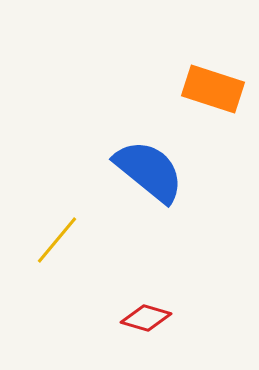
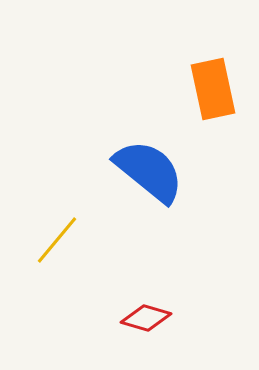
orange rectangle: rotated 60 degrees clockwise
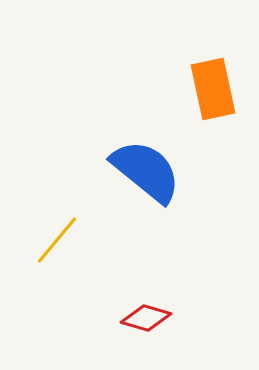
blue semicircle: moved 3 px left
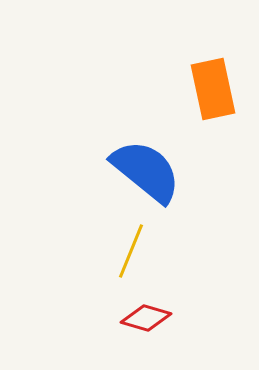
yellow line: moved 74 px right, 11 px down; rotated 18 degrees counterclockwise
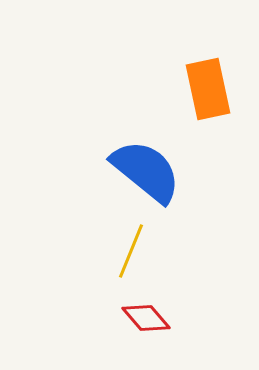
orange rectangle: moved 5 px left
red diamond: rotated 33 degrees clockwise
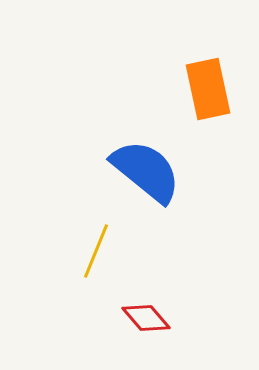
yellow line: moved 35 px left
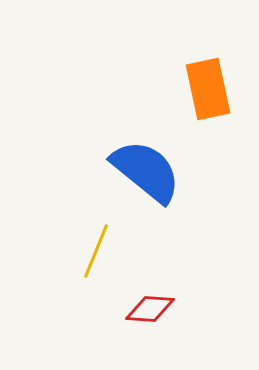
red diamond: moved 4 px right, 9 px up; rotated 45 degrees counterclockwise
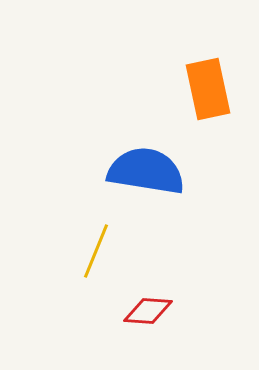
blue semicircle: rotated 30 degrees counterclockwise
red diamond: moved 2 px left, 2 px down
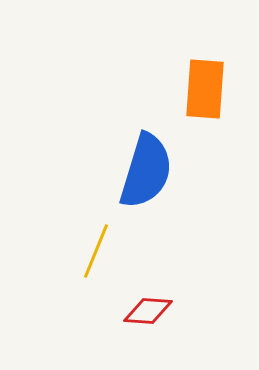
orange rectangle: moved 3 px left; rotated 16 degrees clockwise
blue semicircle: rotated 98 degrees clockwise
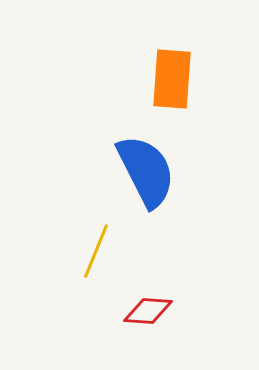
orange rectangle: moved 33 px left, 10 px up
blue semicircle: rotated 44 degrees counterclockwise
